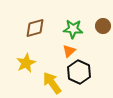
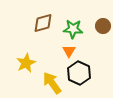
brown diamond: moved 8 px right, 5 px up
orange triangle: rotated 16 degrees counterclockwise
black hexagon: moved 1 px down
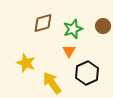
green star: rotated 24 degrees counterclockwise
yellow star: rotated 24 degrees counterclockwise
black hexagon: moved 8 px right; rotated 10 degrees clockwise
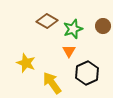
brown diamond: moved 4 px right, 2 px up; rotated 45 degrees clockwise
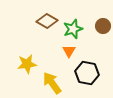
yellow star: moved 1 px right, 1 px down; rotated 30 degrees counterclockwise
black hexagon: rotated 25 degrees counterclockwise
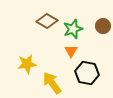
orange triangle: moved 2 px right
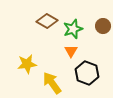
black hexagon: rotated 10 degrees clockwise
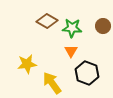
green star: moved 1 px left, 1 px up; rotated 24 degrees clockwise
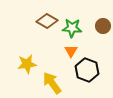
black hexagon: moved 3 px up
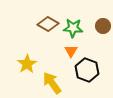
brown diamond: moved 1 px right, 3 px down
green star: moved 1 px right
yellow star: rotated 24 degrees counterclockwise
